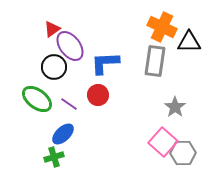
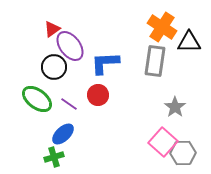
orange cross: rotated 8 degrees clockwise
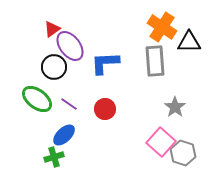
gray rectangle: rotated 12 degrees counterclockwise
red circle: moved 7 px right, 14 px down
blue ellipse: moved 1 px right, 1 px down
pink square: moved 2 px left
gray hexagon: rotated 20 degrees clockwise
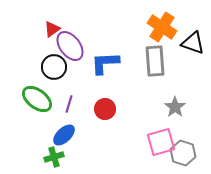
black triangle: moved 4 px right, 1 px down; rotated 20 degrees clockwise
purple line: rotated 72 degrees clockwise
pink square: rotated 32 degrees clockwise
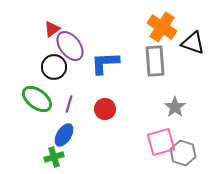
blue ellipse: rotated 15 degrees counterclockwise
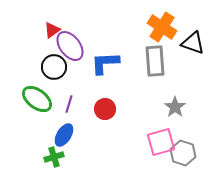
red triangle: moved 1 px down
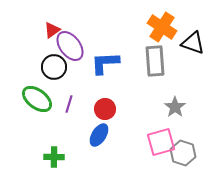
blue ellipse: moved 35 px right
green cross: rotated 18 degrees clockwise
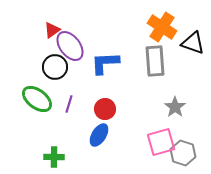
black circle: moved 1 px right
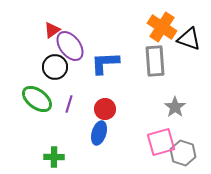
black triangle: moved 4 px left, 4 px up
blue ellipse: moved 2 px up; rotated 15 degrees counterclockwise
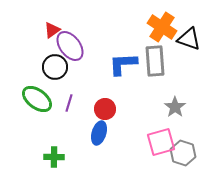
blue L-shape: moved 18 px right, 1 px down
purple line: moved 1 px up
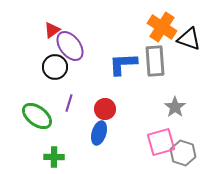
green ellipse: moved 17 px down
